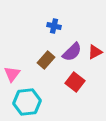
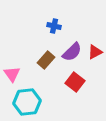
pink triangle: rotated 12 degrees counterclockwise
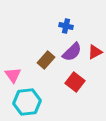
blue cross: moved 12 px right
pink triangle: moved 1 px right, 1 px down
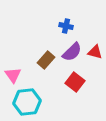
red triangle: rotated 42 degrees clockwise
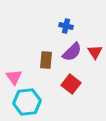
red triangle: rotated 42 degrees clockwise
brown rectangle: rotated 36 degrees counterclockwise
pink triangle: moved 1 px right, 2 px down
red square: moved 4 px left, 2 px down
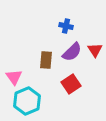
red triangle: moved 2 px up
red square: rotated 18 degrees clockwise
cyan hexagon: moved 1 px up; rotated 16 degrees counterclockwise
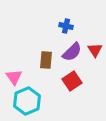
red square: moved 1 px right, 3 px up
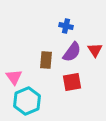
purple semicircle: rotated 10 degrees counterclockwise
red square: moved 1 px down; rotated 24 degrees clockwise
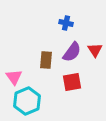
blue cross: moved 3 px up
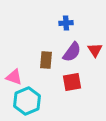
blue cross: rotated 16 degrees counterclockwise
pink triangle: rotated 36 degrees counterclockwise
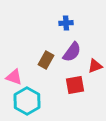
red triangle: moved 16 px down; rotated 42 degrees clockwise
brown rectangle: rotated 24 degrees clockwise
red square: moved 3 px right, 3 px down
cyan hexagon: rotated 8 degrees counterclockwise
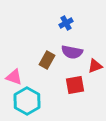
blue cross: rotated 24 degrees counterclockwise
purple semicircle: rotated 65 degrees clockwise
brown rectangle: moved 1 px right
